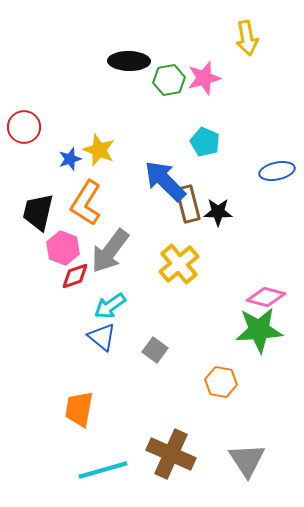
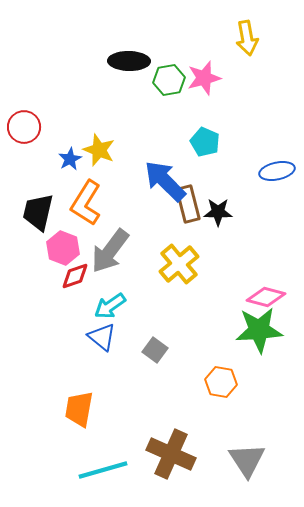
blue star: rotated 10 degrees counterclockwise
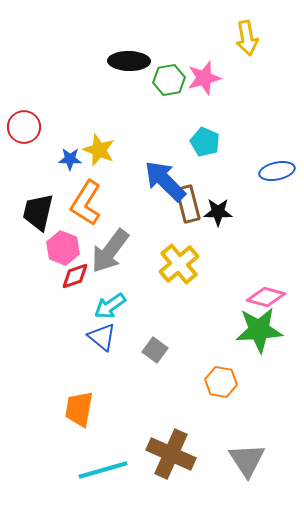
blue star: rotated 30 degrees clockwise
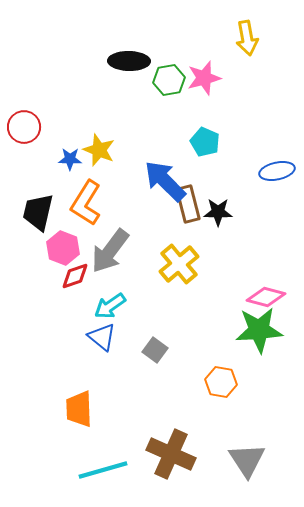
orange trapezoid: rotated 12 degrees counterclockwise
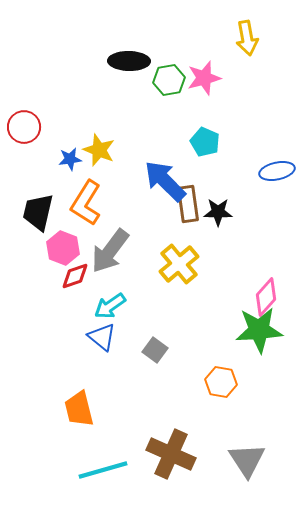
blue star: rotated 10 degrees counterclockwise
brown rectangle: rotated 6 degrees clockwise
pink diamond: rotated 63 degrees counterclockwise
orange trapezoid: rotated 12 degrees counterclockwise
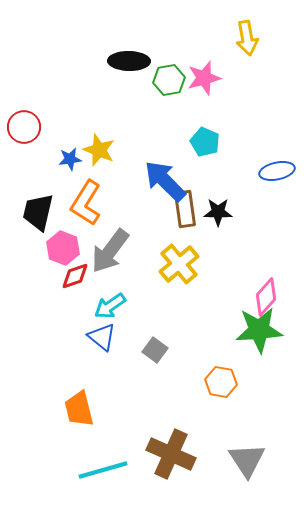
brown rectangle: moved 3 px left, 5 px down
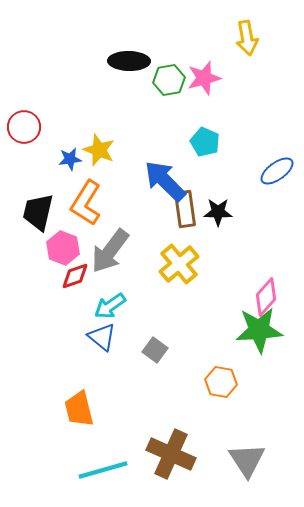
blue ellipse: rotated 24 degrees counterclockwise
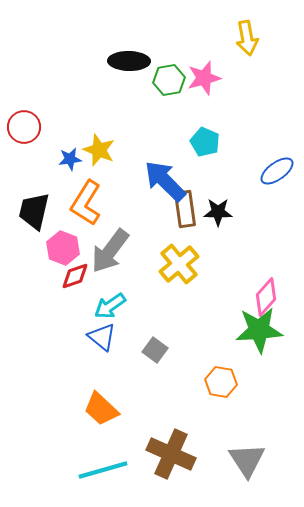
black trapezoid: moved 4 px left, 1 px up
orange trapezoid: moved 22 px right; rotated 33 degrees counterclockwise
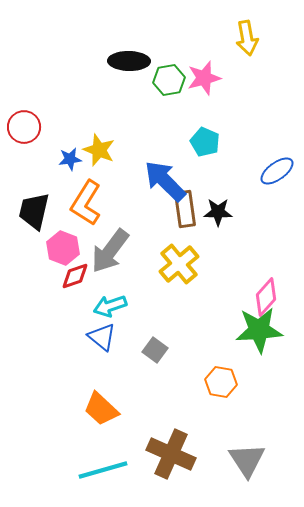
cyan arrow: rotated 16 degrees clockwise
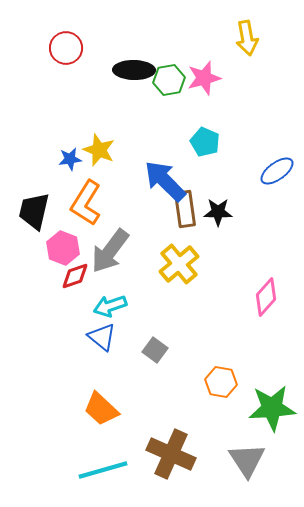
black ellipse: moved 5 px right, 9 px down
red circle: moved 42 px right, 79 px up
green star: moved 13 px right, 78 px down
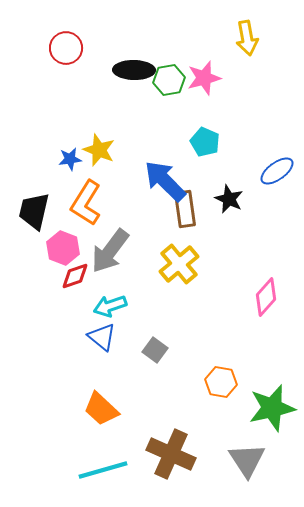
black star: moved 11 px right, 13 px up; rotated 24 degrees clockwise
green star: rotated 9 degrees counterclockwise
